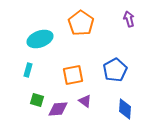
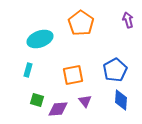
purple arrow: moved 1 px left, 1 px down
purple triangle: rotated 16 degrees clockwise
blue diamond: moved 4 px left, 9 px up
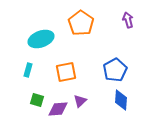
cyan ellipse: moved 1 px right
orange square: moved 7 px left, 3 px up
purple triangle: moved 5 px left; rotated 24 degrees clockwise
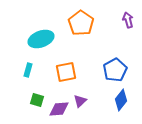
blue diamond: rotated 35 degrees clockwise
purple diamond: moved 1 px right
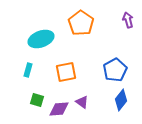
purple triangle: moved 2 px right, 1 px down; rotated 40 degrees counterclockwise
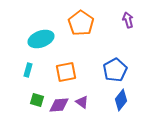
purple diamond: moved 4 px up
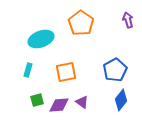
green square: rotated 32 degrees counterclockwise
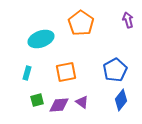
cyan rectangle: moved 1 px left, 3 px down
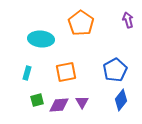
cyan ellipse: rotated 25 degrees clockwise
purple triangle: rotated 24 degrees clockwise
